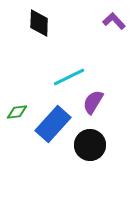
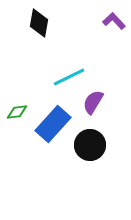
black diamond: rotated 8 degrees clockwise
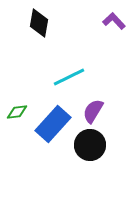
purple semicircle: moved 9 px down
